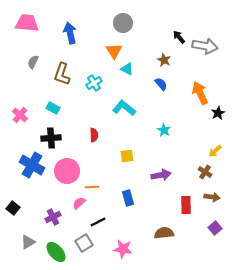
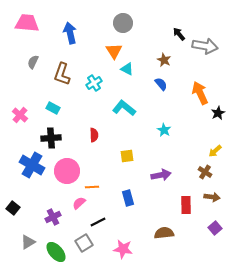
black arrow: moved 3 px up
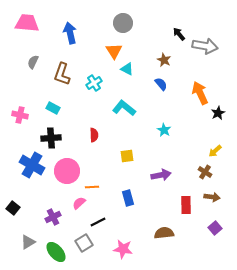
pink cross: rotated 28 degrees counterclockwise
